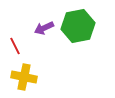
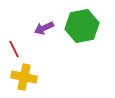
green hexagon: moved 4 px right
red line: moved 1 px left, 3 px down
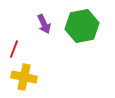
purple arrow: moved 4 px up; rotated 90 degrees counterclockwise
red line: rotated 48 degrees clockwise
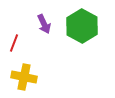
green hexagon: rotated 20 degrees counterclockwise
red line: moved 6 px up
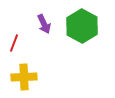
yellow cross: rotated 15 degrees counterclockwise
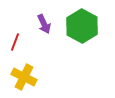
red line: moved 1 px right, 1 px up
yellow cross: rotated 30 degrees clockwise
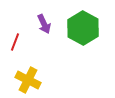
green hexagon: moved 1 px right, 2 px down
yellow cross: moved 4 px right, 3 px down
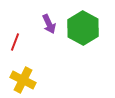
purple arrow: moved 5 px right
yellow cross: moved 5 px left
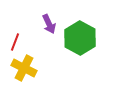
green hexagon: moved 3 px left, 10 px down
yellow cross: moved 1 px right, 12 px up
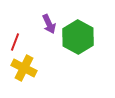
green hexagon: moved 2 px left, 1 px up
